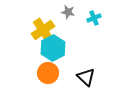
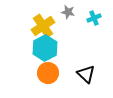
yellow cross: moved 4 px up
cyan hexagon: moved 8 px left
black triangle: moved 3 px up
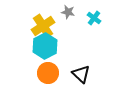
cyan cross: rotated 32 degrees counterclockwise
cyan hexagon: moved 2 px up
black triangle: moved 5 px left
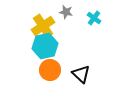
gray star: moved 2 px left
cyan hexagon: rotated 15 degrees clockwise
orange circle: moved 2 px right, 3 px up
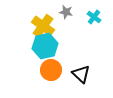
cyan cross: moved 1 px up
yellow cross: rotated 20 degrees counterclockwise
orange circle: moved 1 px right
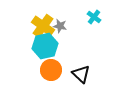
gray star: moved 6 px left, 14 px down
